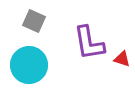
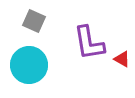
red triangle: rotated 12 degrees clockwise
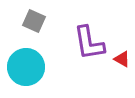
cyan circle: moved 3 px left, 2 px down
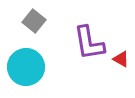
gray square: rotated 15 degrees clockwise
red triangle: moved 1 px left
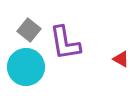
gray square: moved 5 px left, 9 px down
purple L-shape: moved 24 px left
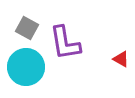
gray square: moved 2 px left, 2 px up; rotated 10 degrees counterclockwise
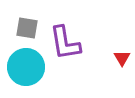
gray square: rotated 20 degrees counterclockwise
red triangle: moved 1 px right, 1 px up; rotated 30 degrees clockwise
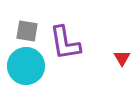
gray square: moved 3 px down
cyan circle: moved 1 px up
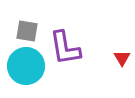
purple L-shape: moved 5 px down
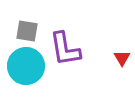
purple L-shape: moved 1 px down
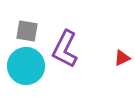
purple L-shape: rotated 36 degrees clockwise
red triangle: rotated 36 degrees clockwise
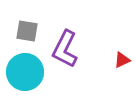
red triangle: moved 2 px down
cyan circle: moved 1 px left, 6 px down
